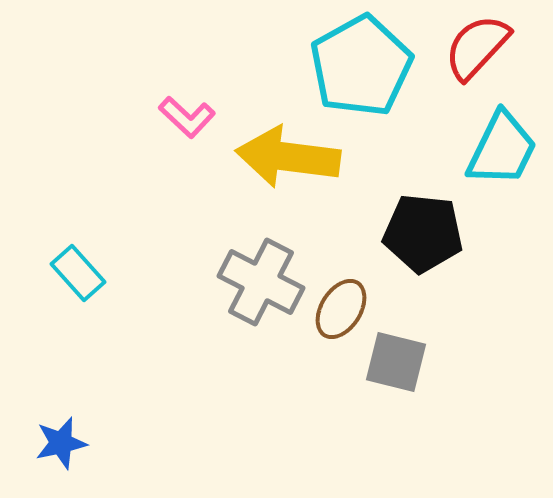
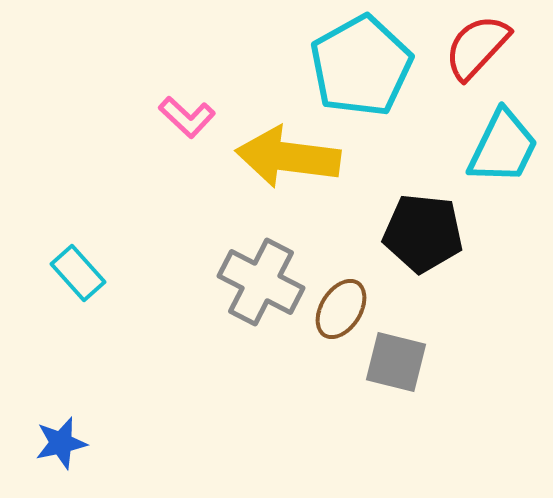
cyan trapezoid: moved 1 px right, 2 px up
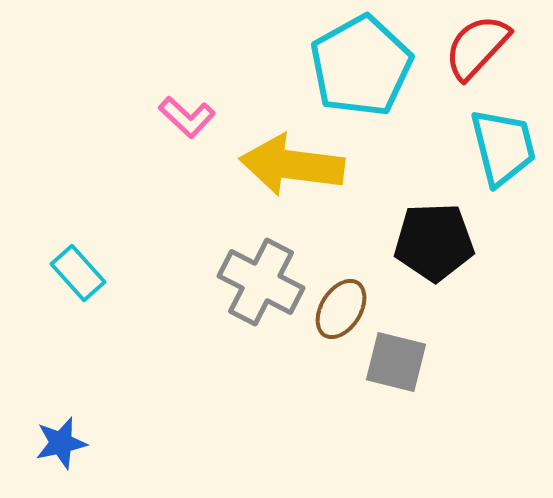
cyan trapezoid: rotated 40 degrees counterclockwise
yellow arrow: moved 4 px right, 8 px down
black pentagon: moved 11 px right, 9 px down; rotated 8 degrees counterclockwise
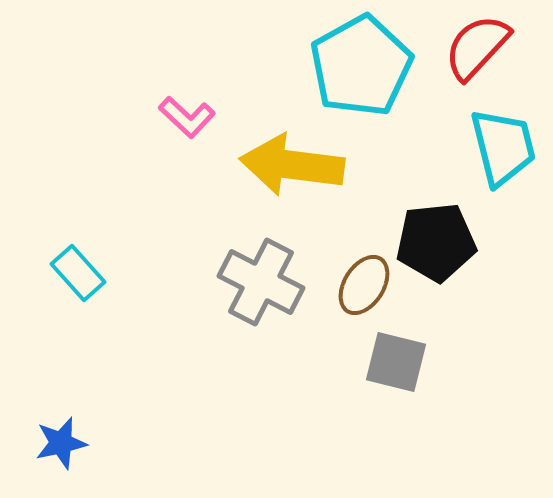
black pentagon: moved 2 px right; rotated 4 degrees counterclockwise
brown ellipse: moved 23 px right, 24 px up
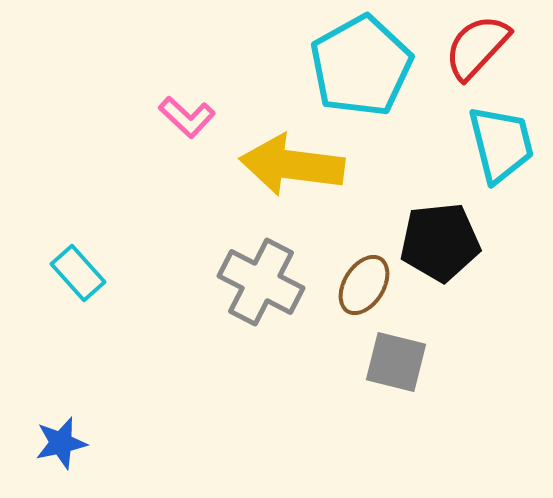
cyan trapezoid: moved 2 px left, 3 px up
black pentagon: moved 4 px right
